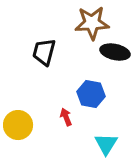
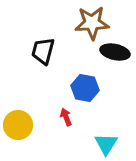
black trapezoid: moved 1 px left, 1 px up
blue hexagon: moved 6 px left, 6 px up
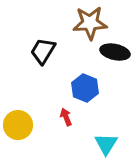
brown star: moved 2 px left
black trapezoid: rotated 16 degrees clockwise
blue hexagon: rotated 12 degrees clockwise
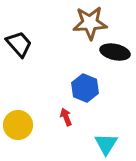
black trapezoid: moved 24 px left, 7 px up; rotated 108 degrees clockwise
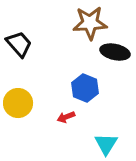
red arrow: rotated 90 degrees counterclockwise
yellow circle: moved 22 px up
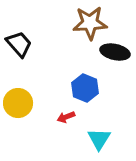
cyan triangle: moved 7 px left, 5 px up
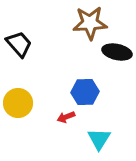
black ellipse: moved 2 px right
blue hexagon: moved 4 px down; rotated 24 degrees counterclockwise
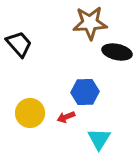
yellow circle: moved 12 px right, 10 px down
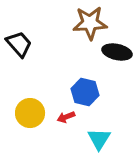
blue hexagon: rotated 16 degrees clockwise
